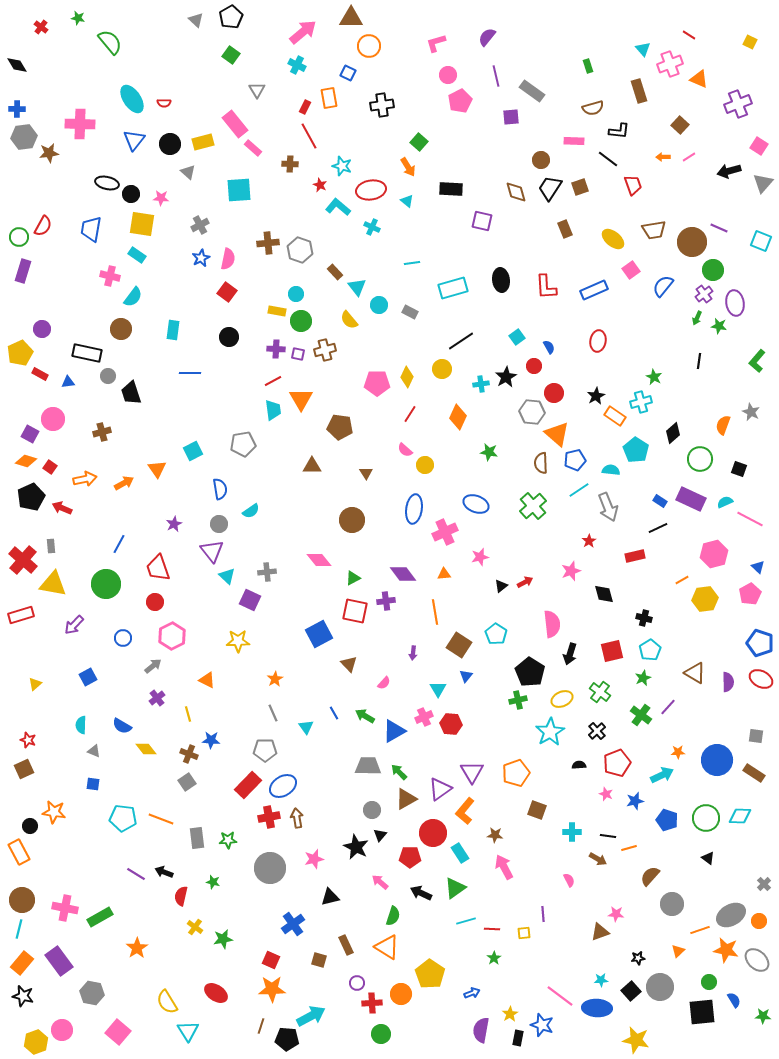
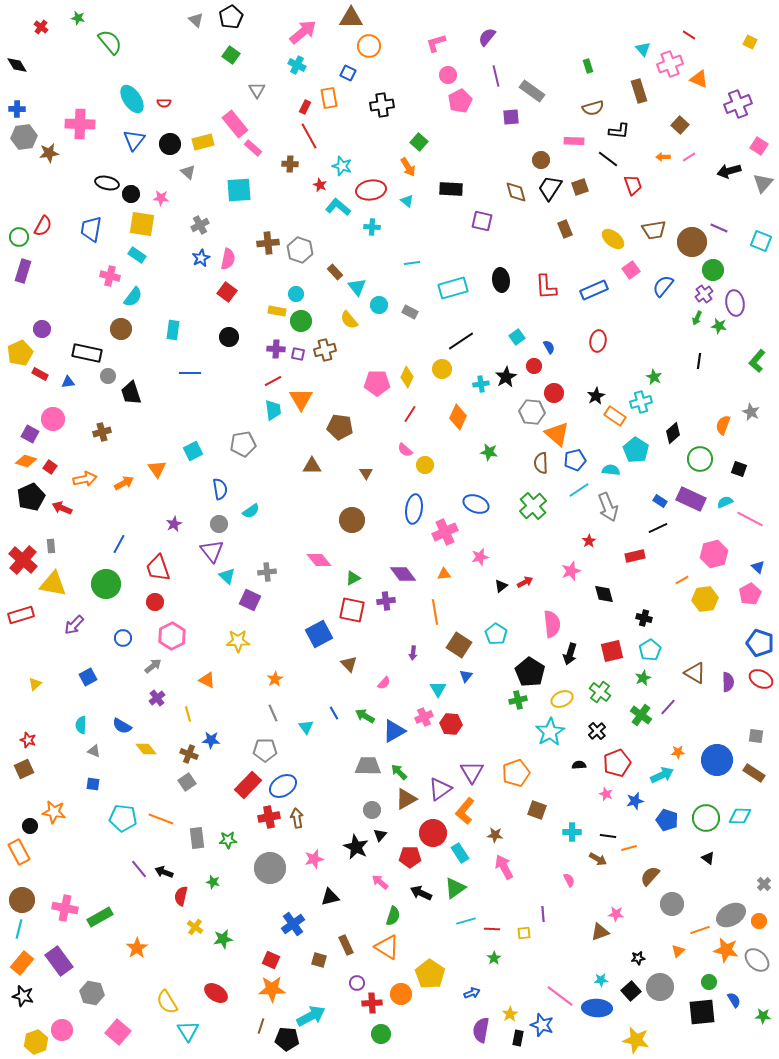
cyan cross at (372, 227): rotated 21 degrees counterclockwise
red square at (355, 611): moved 3 px left, 1 px up
purple line at (136, 874): moved 3 px right, 5 px up; rotated 18 degrees clockwise
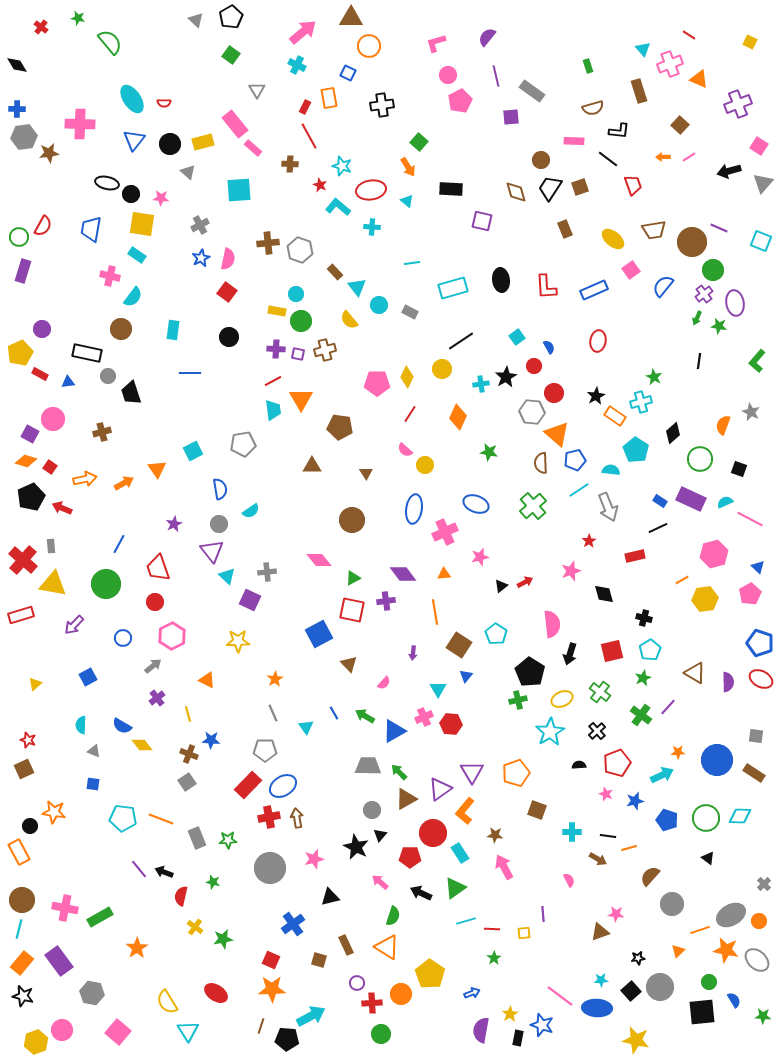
yellow diamond at (146, 749): moved 4 px left, 4 px up
gray rectangle at (197, 838): rotated 15 degrees counterclockwise
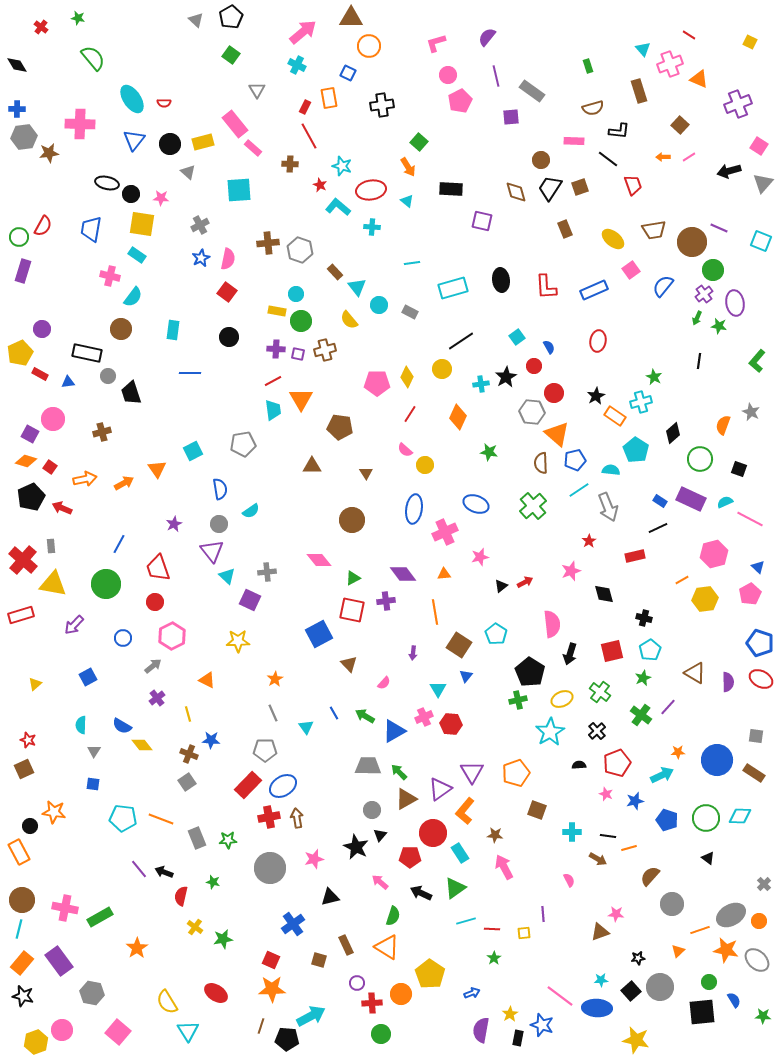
green semicircle at (110, 42): moved 17 px left, 16 px down
gray triangle at (94, 751): rotated 40 degrees clockwise
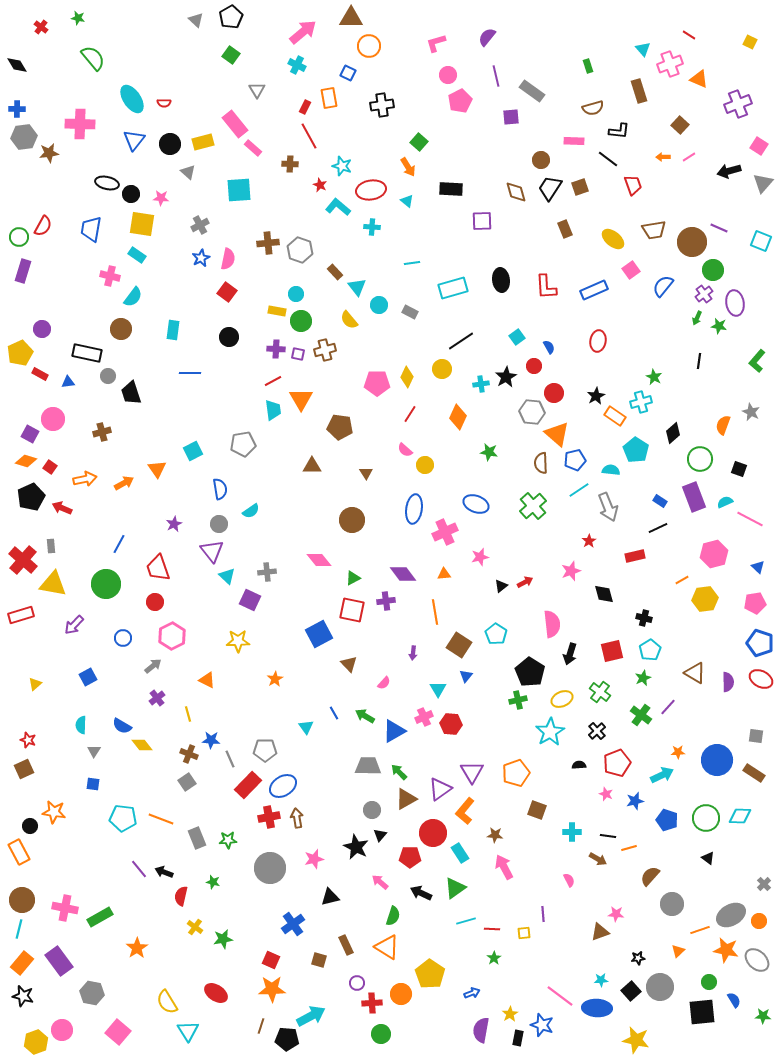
purple square at (482, 221): rotated 15 degrees counterclockwise
purple rectangle at (691, 499): moved 3 px right, 2 px up; rotated 44 degrees clockwise
pink pentagon at (750, 594): moved 5 px right, 9 px down; rotated 20 degrees clockwise
gray line at (273, 713): moved 43 px left, 46 px down
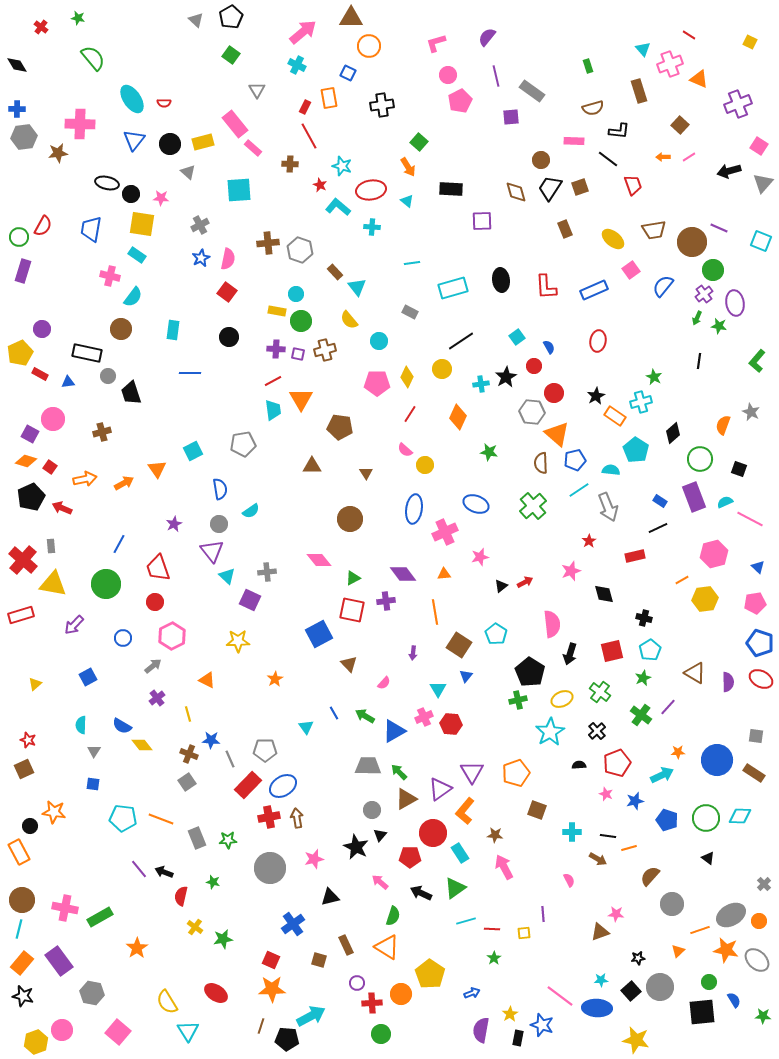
brown star at (49, 153): moved 9 px right
cyan circle at (379, 305): moved 36 px down
brown circle at (352, 520): moved 2 px left, 1 px up
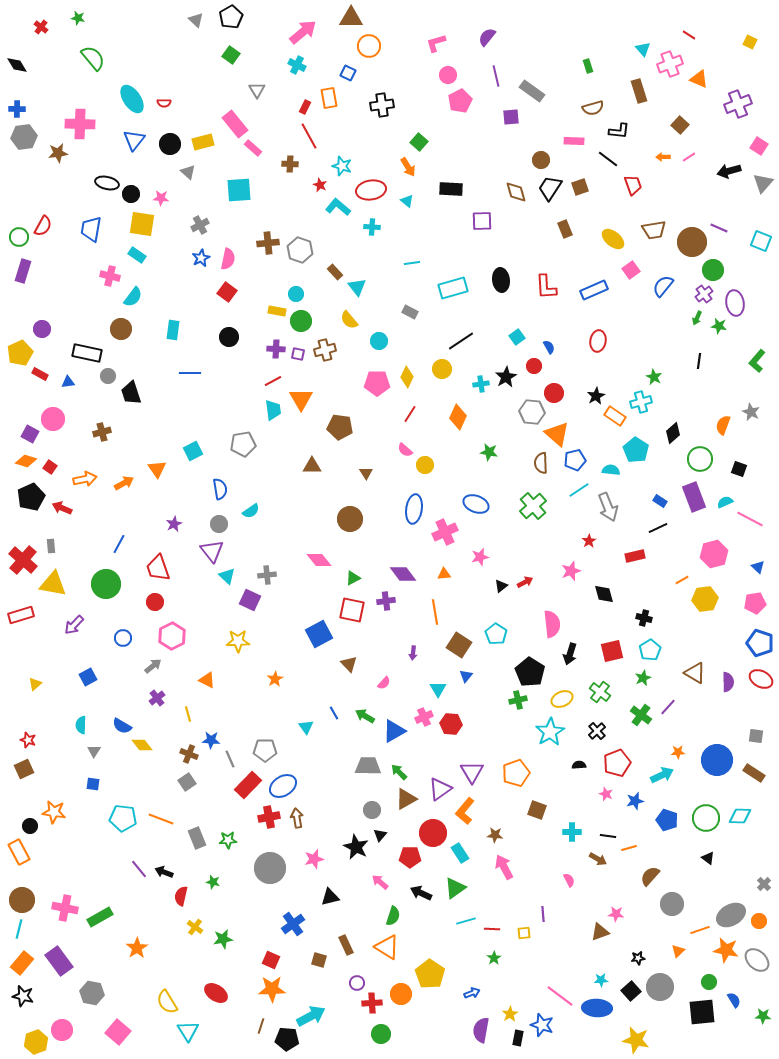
gray cross at (267, 572): moved 3 px down
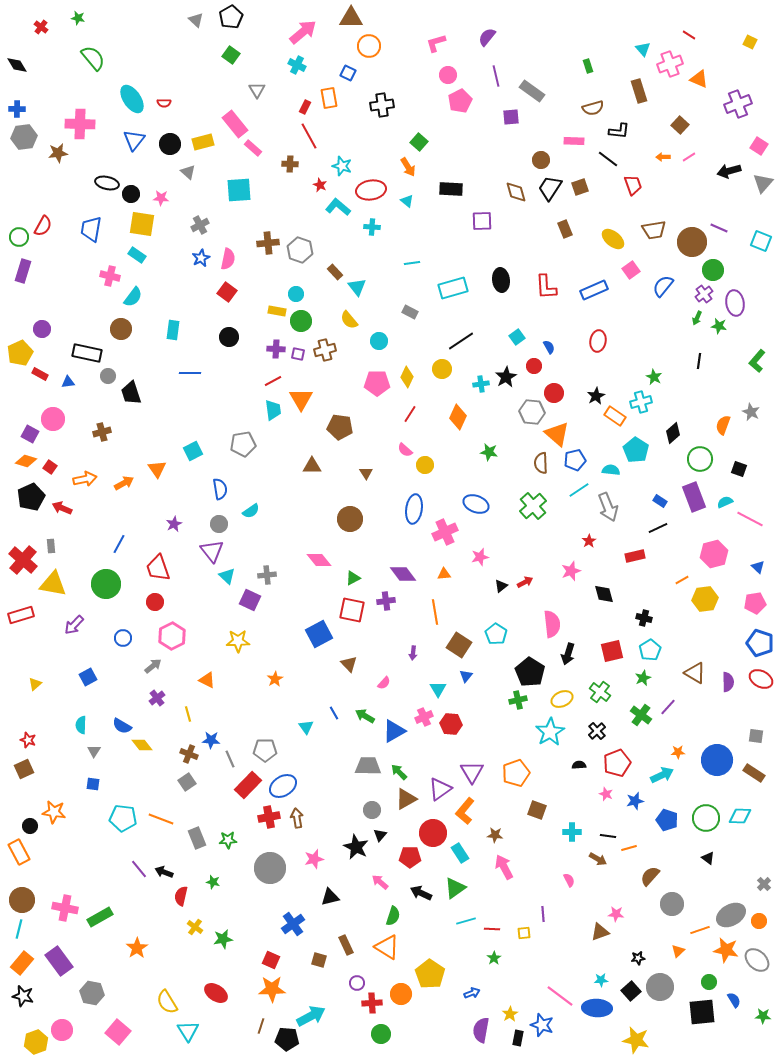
black arrow at (570, 654): moved 2 px left
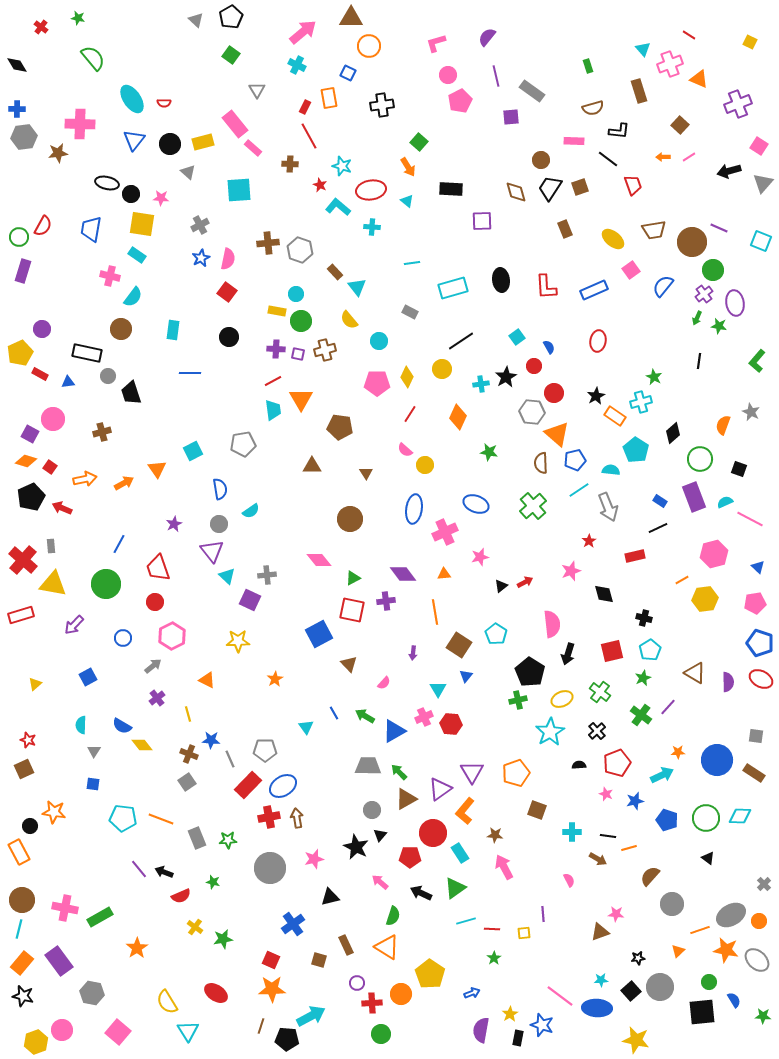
red semicircle at (181, 896): rotated 126 degrees counterclockwise
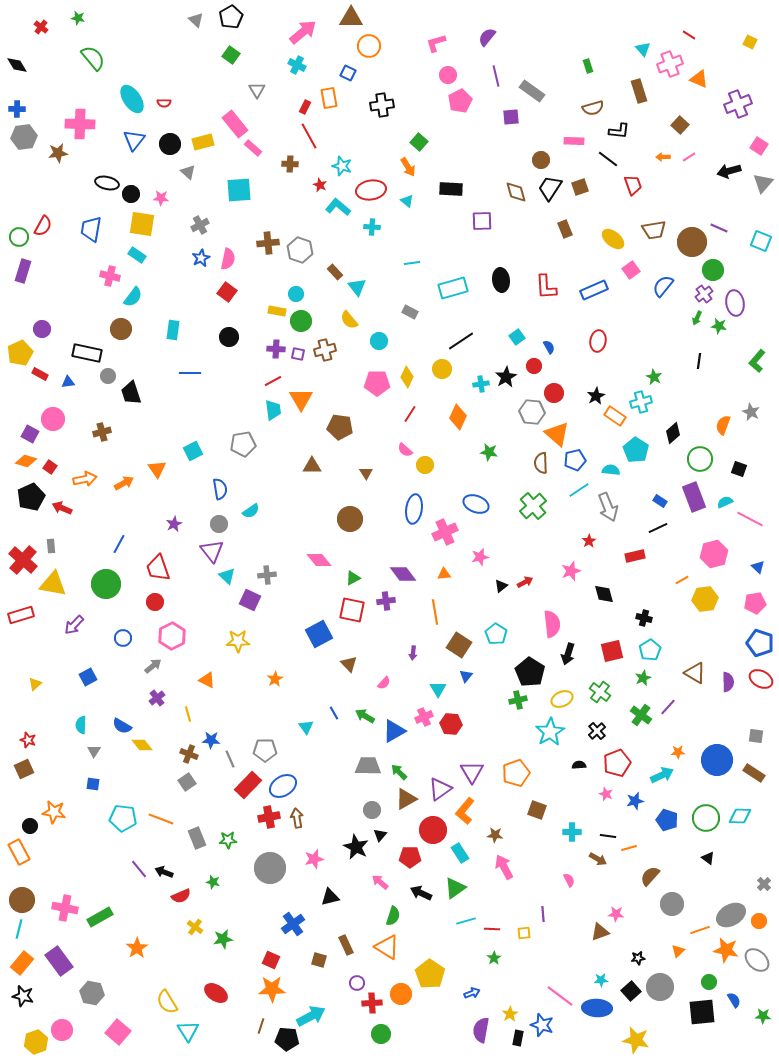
red circle at (433, 833): moved 3 px up
